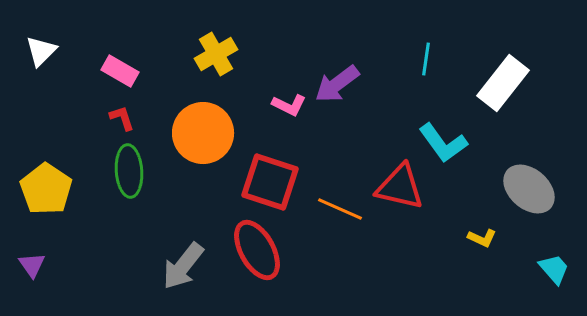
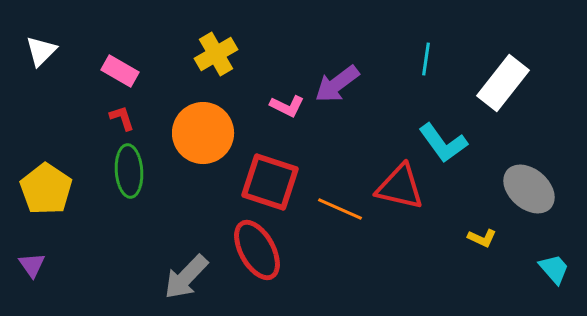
pink L-shape: moved 2 px left, 1 px down
gray arrow: moved 3 px right, 11 px down; rotated 6 degrees clockwise
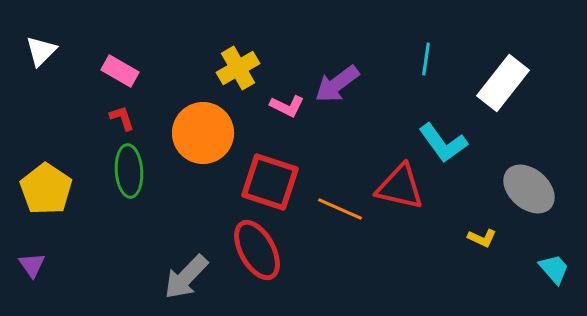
yellow cross: moved 22 px right, 14 px down
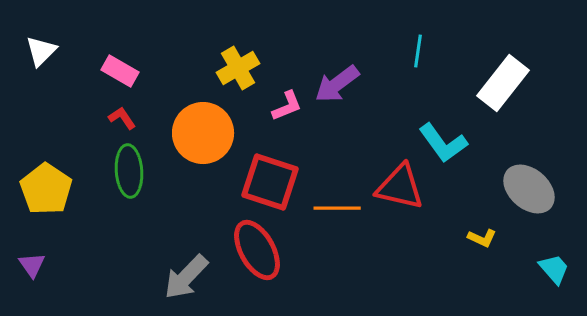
cyan line: moved 8 px left, 8 px up
pink L-shape: rotated 48 degrees counterclockwise
red L-shape: rotated 16 degrees counterclockwise
orange line: moved 3 px left, 1 px up; rotated 24 degrees counterclockwise
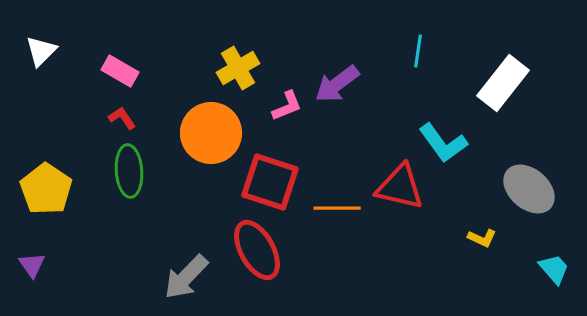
orange circle: moved 8 px right
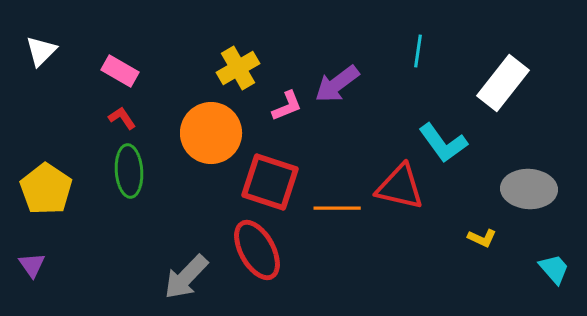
gray ellipse: rotated 38 degrees counterclockwise
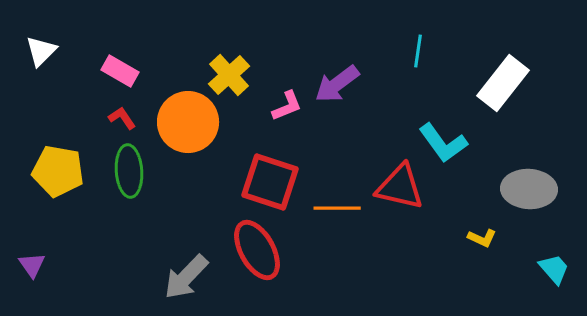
yellow cross: moved 9 px left, 7 px down; rotated 12 degrees counterclockwise
orange circle: moved 23 px left, 11 px up
yellow pentagon: moved 12 px right, 18 px up; rotated 24 degrees counterclockwise
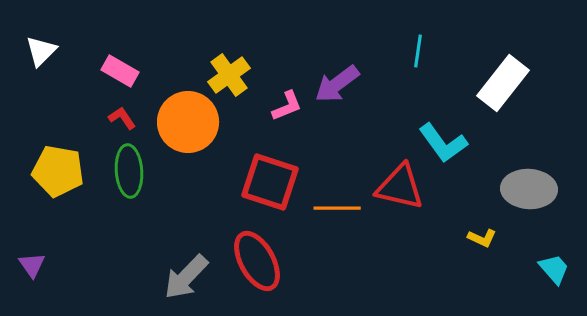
yellow cross: rotated 6 degrees clockwise
red ellipse: moved 11 px down
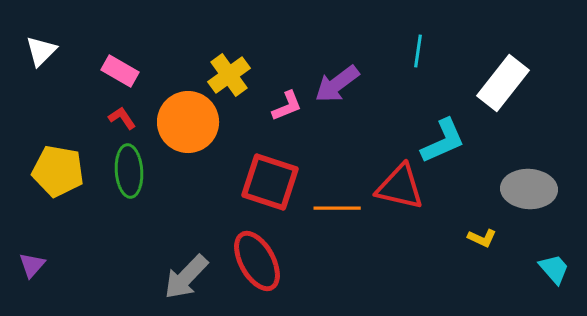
cyan L-shape: moved 2 px up; rotated 78 degrees counterclockwise
purple triangle: rotated 16 degrees clockwise
